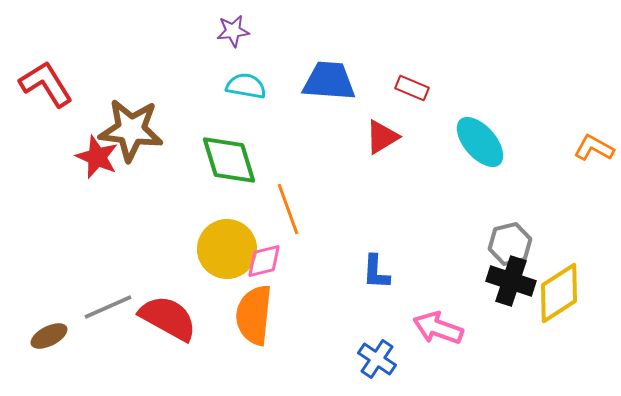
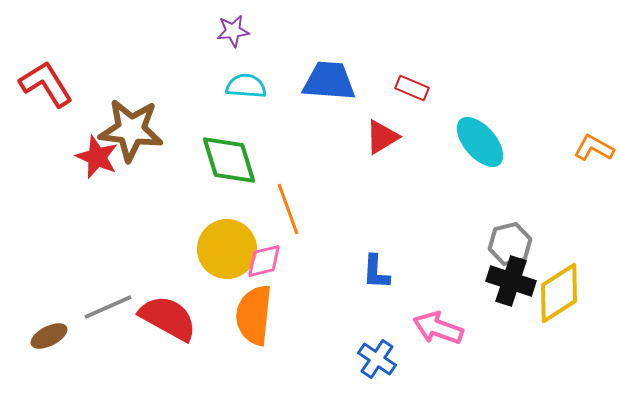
cyan semicircle: rotated 6 degrees counterclockwise
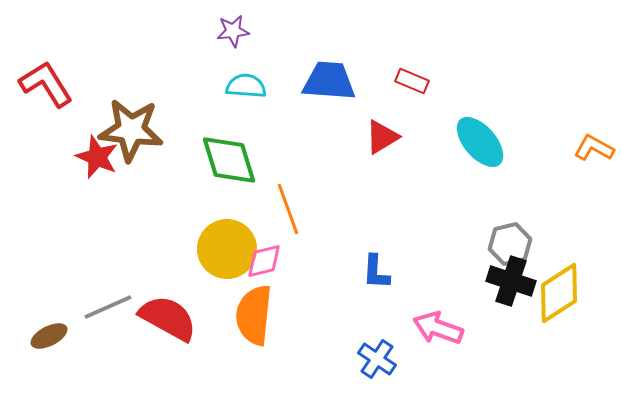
red rectangle: moved 7 px up
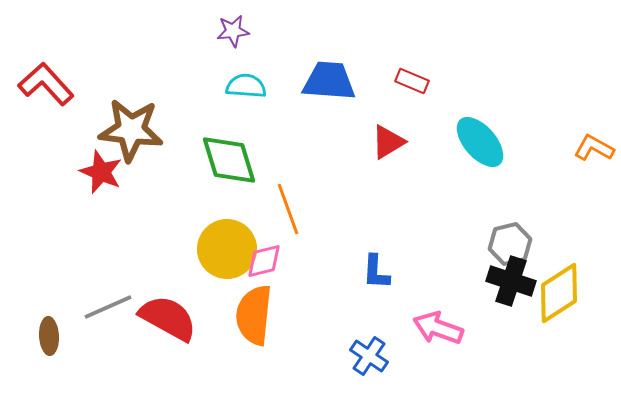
red L-shape: rotated 10 degrees counterclockwise
red triangle: moved 6 px right, 5 px down
red star: moved 4 px right, 15 px down
brown ellipse: rotated 66 degrees counterclockwise
blue cross: moved 8 px left, 3 px up
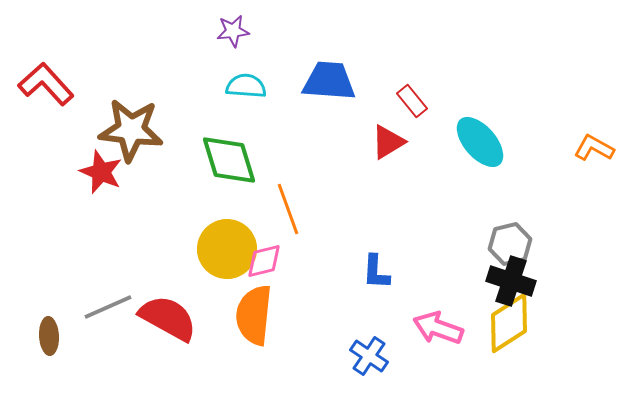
red rectangle: moved 20 px down; rotated 28 degrees clockwise
yellow diamond: moved 50 px left, 30 px down
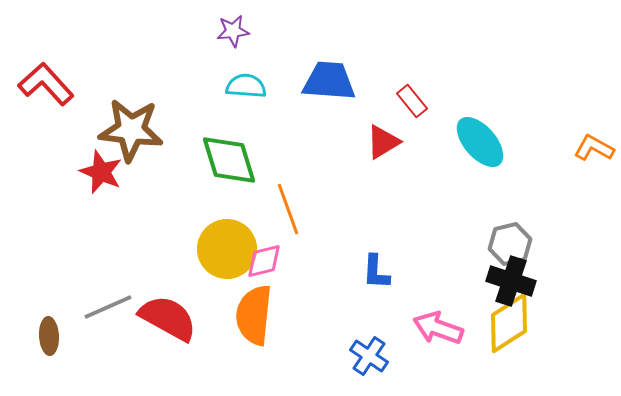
red triangle: moved 5 px left
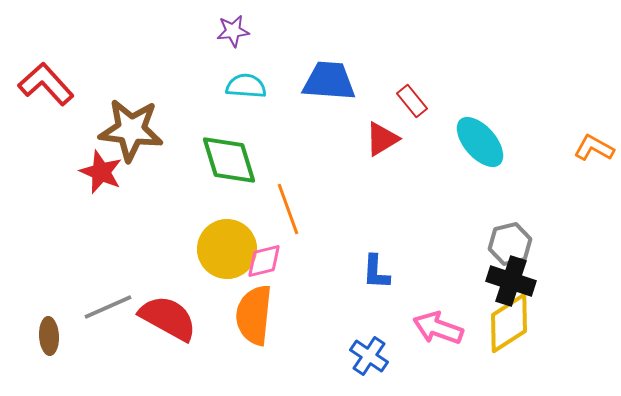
red triangle: moved 1 px left, 3 px up
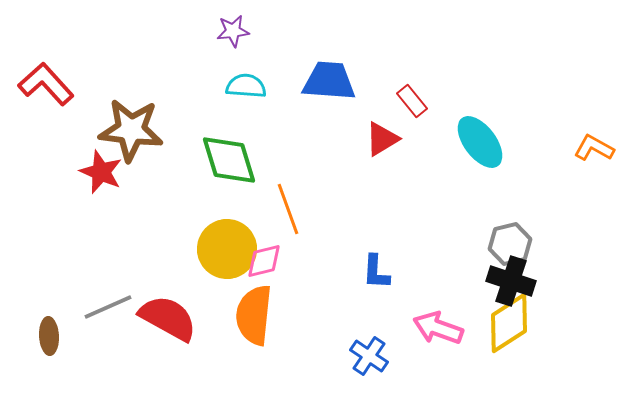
cyan ellipse: rotated 4 degrees clockwise
